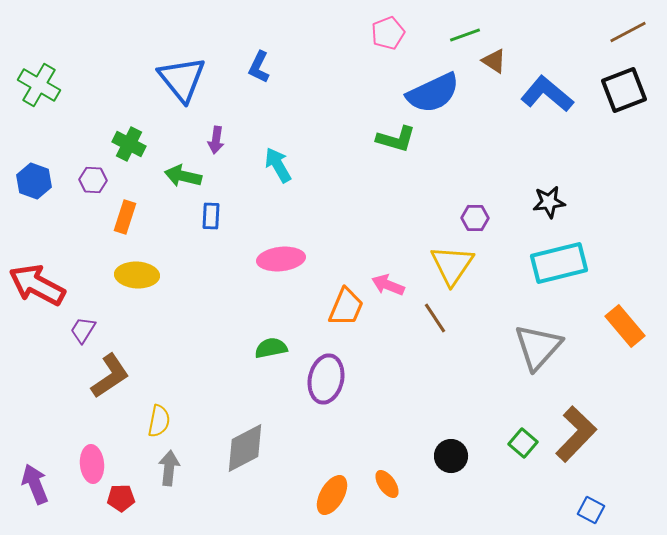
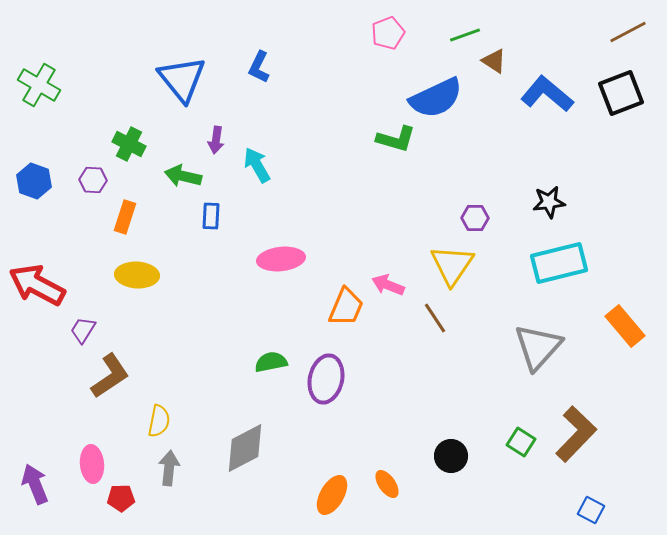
black square at (624, 90): moved 3 px left, 3 px down
blue semicircle at (433, 93): moved 3 px right, 5 px down
cyan arrow at (278, 165): moved 21 px left
green semicircle at (271, 348): moved 14 px down
green square at (523, 443): moved 2 px left, 1 px up; rotated 8 degrees counterclockwise
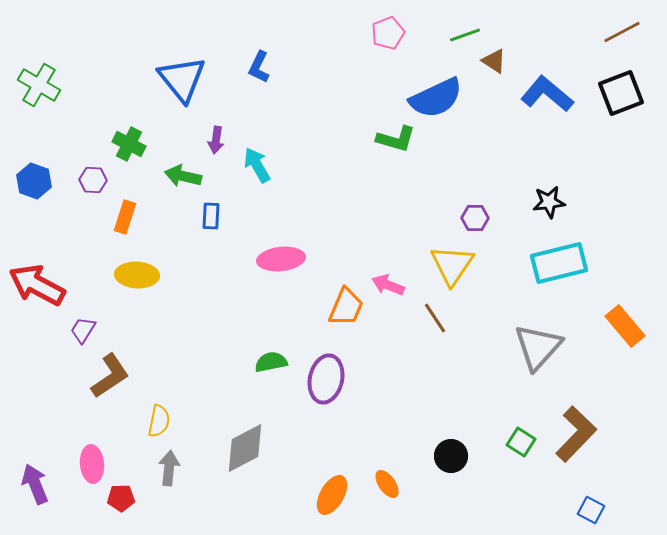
brown line at (628, 32): moved 6 px left
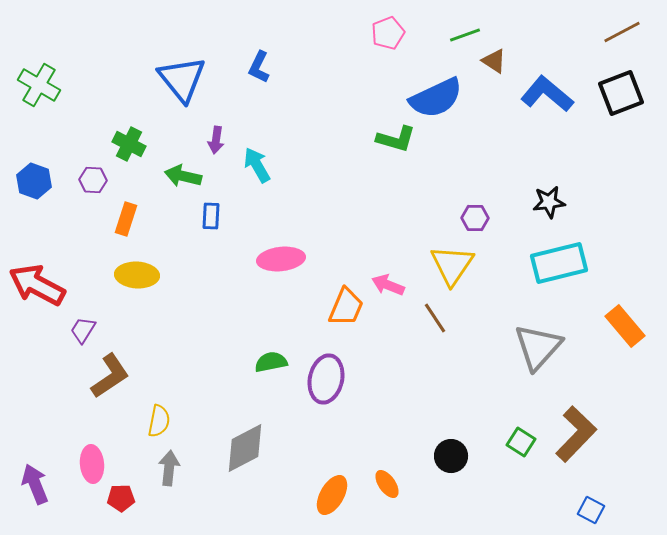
orange rectangle at (125, 217): moved 1 px right, 2 px down
